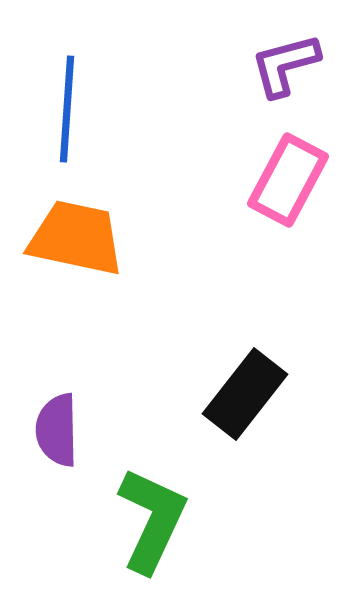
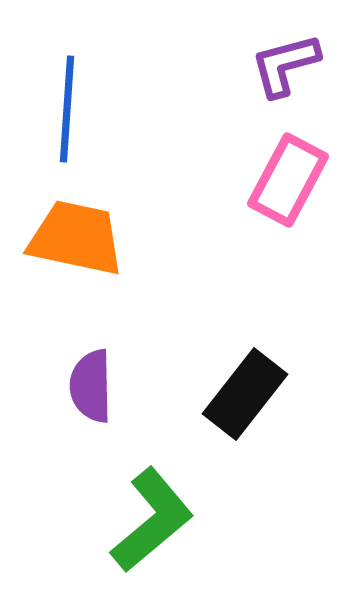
purple semicircle: moved 34 px right, 44 px up
green L-shape: rotated 25 degrees clockwise
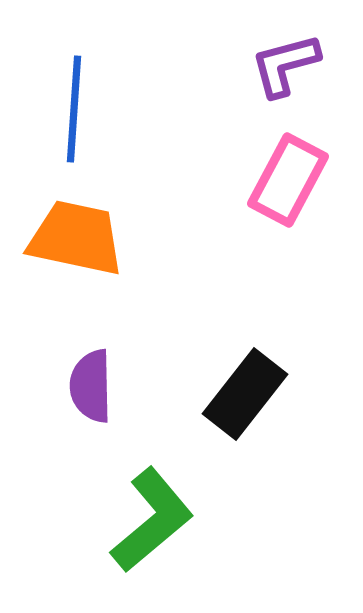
blue line: moved 7 px right
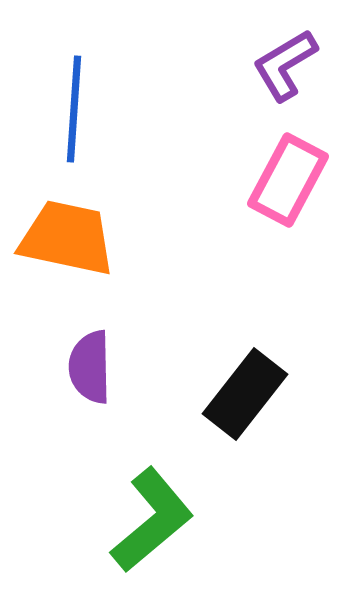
purple L-shape: rotated 16 degrees counterclockwise
orange trapezoid: moved 9 px left
purple semicircle: moved 1 px left, 19 px up
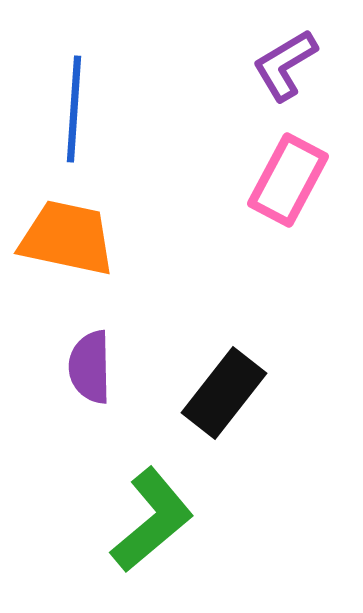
black rectangle: moved 21 px left, 1 px up
